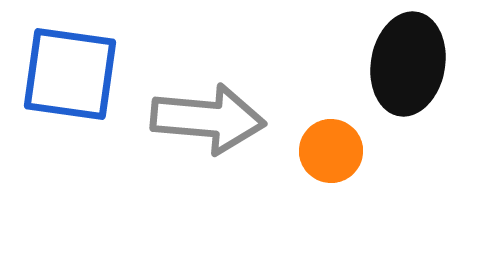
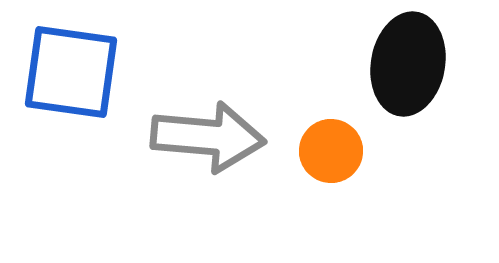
blue square: moved 1 px right, 2 px up
gray arrow: moved 18 px down
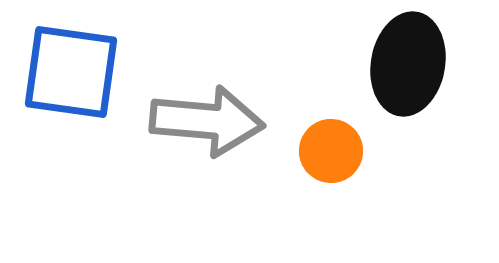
gray arrow: moved 1 px left, 16 px up
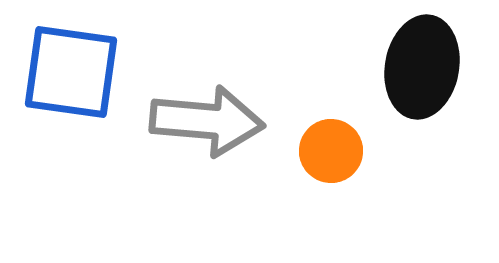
black ellipse: moved 14 px right, 3 px down
